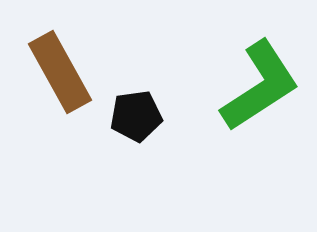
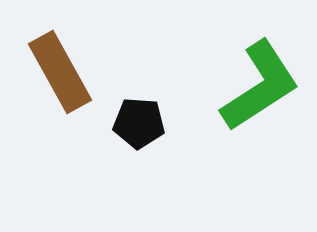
black pentagon: moved 3 px right, 7 px down; rotated 12 degrees clockwise
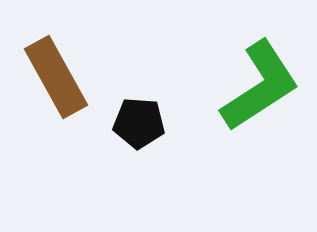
brown rectangle: moved 4 px left, 5 px down
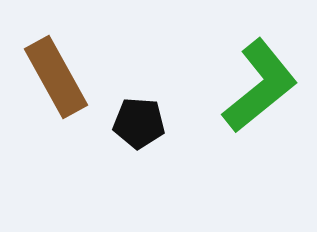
green L-shape: rotated 6 degrees counterclockwise
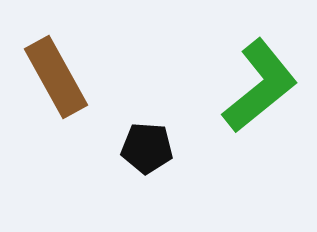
black pentagon: moved 8 px right, 25 px down
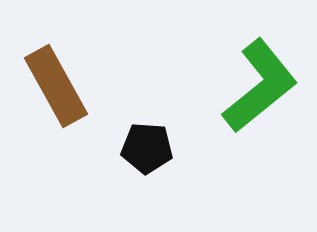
brown rectangle: moved 9 px down
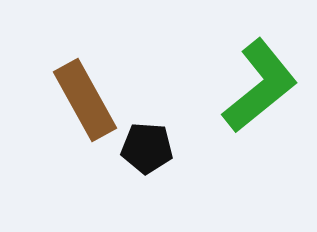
brown rectangle: moved 29 px right, 14 px down
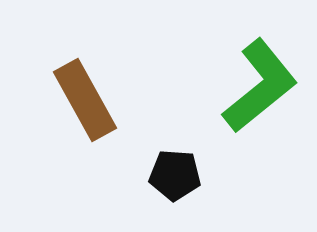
black pentagon: moved 28 px right, 27 px down
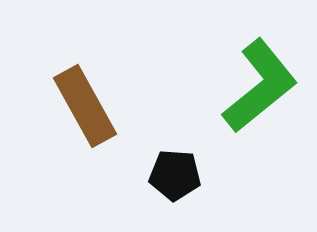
brown rectangle: moved 6 px down
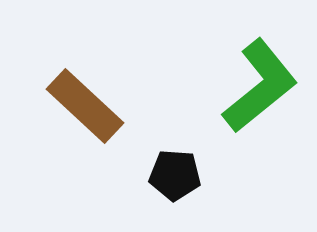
brown rectangle: rotated 18 degrees counterclockwise
